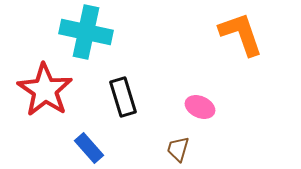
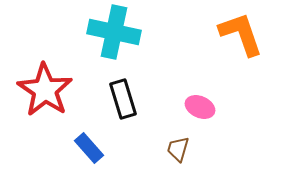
cyan cross: moved 28 px right
black rectangle: moved 2 px down
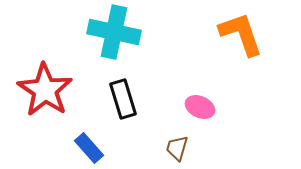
brown trapezoid: moved 1 px left, 1 px up
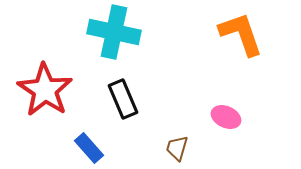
black rectangle: rotated 6 degrees counterclockwise
pink ellipse: moved 26 px right, 10 px down
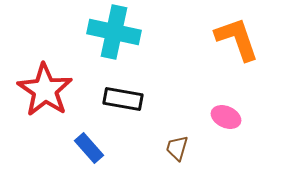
orange L-shape: moved 4 px left, 5 px down
black rectangle: rotated 57 degrees counterclockwise
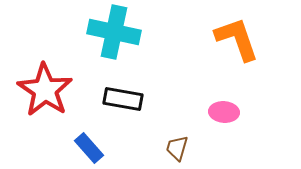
pink ellipse: moved 2 px left, 5 px up; rotated 20 degrees counterclockwise
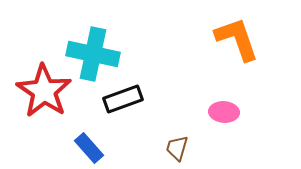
cyan cross: moved 21 px left, 22 px down
red star: moved 1 px left, 1 px down
black rectangle: rotated 30 degrees counterclockwise
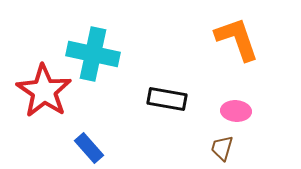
black rectangle: moved 44 px right; rotated 30 degrees clockwise
pink ellipse: moved 12 px right, 1 px up
brown trapezoid: moved 45 px right
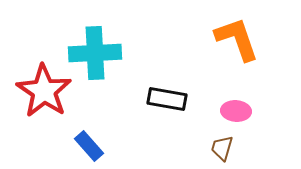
cyan cross: moved 2 px right, 1 px up; rotated 15 degrees counterclockwise
blue rectangle: moved 2 px up
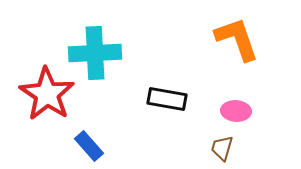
red star: moved 3 px right, 3 px down
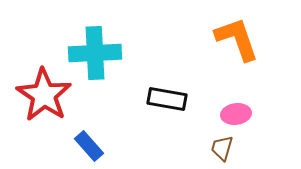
red star: moved 3 px left, 1 px down
pink ellipse: moved 3 px down; rotated 12 degrees counterclockwise
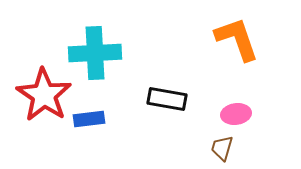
blue rectangle: moved 27 px up; rotated 56 degrees counterclockwise
